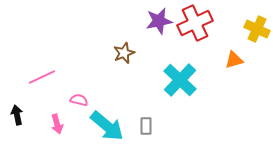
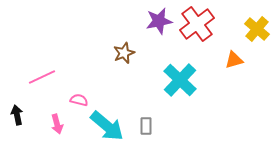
red cross: moved 2 px right, 1 px down; rotated 12 degrees counterclockwise
yellow cross: rotated 15 degrees clockwise
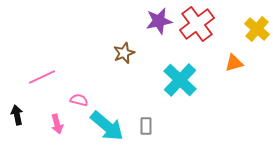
orange triangle: moved 3 px down
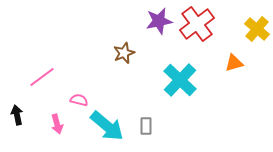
pink line: rotated 12 degrees counterclockwise
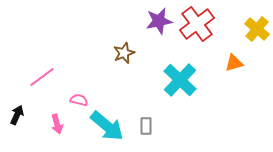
black arrow: rotated 36 degrees clockwise
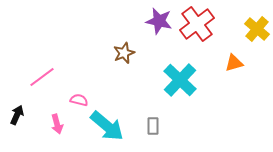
purple star: rotated 24 degrees clockwise
gray rectangle: moved 7 px right
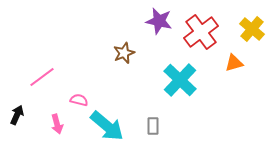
red cross: moved 4 px right, 8 px down
yellow cross: moved 5 px left
